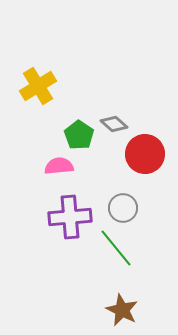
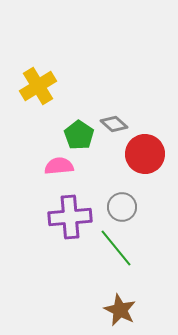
gray circle: moved 1 px left, 1 px up
brown star: moved 2 px left
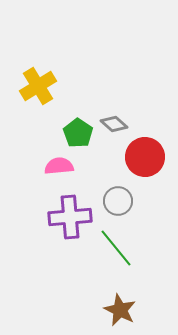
green pentagon: moved 1 px left, 2 px up
red circle: moved 3 px down
gray circle: moved 4 px left, 6 px up
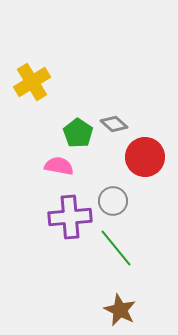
yellow cross: moved 6 px left, 4 px up
pink semicircle: rotated 16 degrees clockwise
gray circle: moved 5 px left
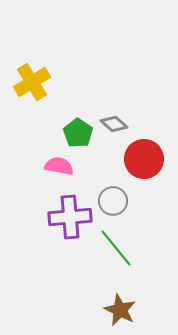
red circle: moved 1 px left, 2 px down
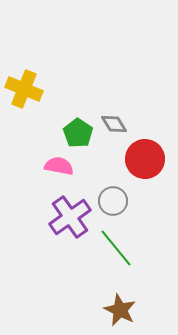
yellow cross: moved 8 px left, 7 px down; rotated 36 degrees counterclockwise
gray diamond: rotated 16 degrees clockwise
red circle: moved 1 px right
purple cross: rotated 30 degrees counterclockwise
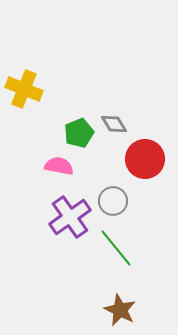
green pentagon: moved 1 px right; rotated 16 degrees clockwise
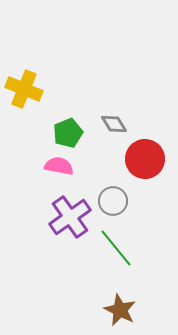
green pentagon: moved 11 px left
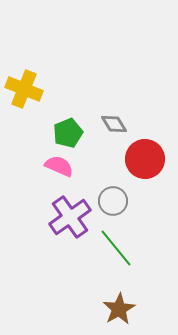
pink semicircle: rotated 12 degrees clockwise
brown star: moved 1 px left, 1 px up; rotated 16 degrees clockwise
